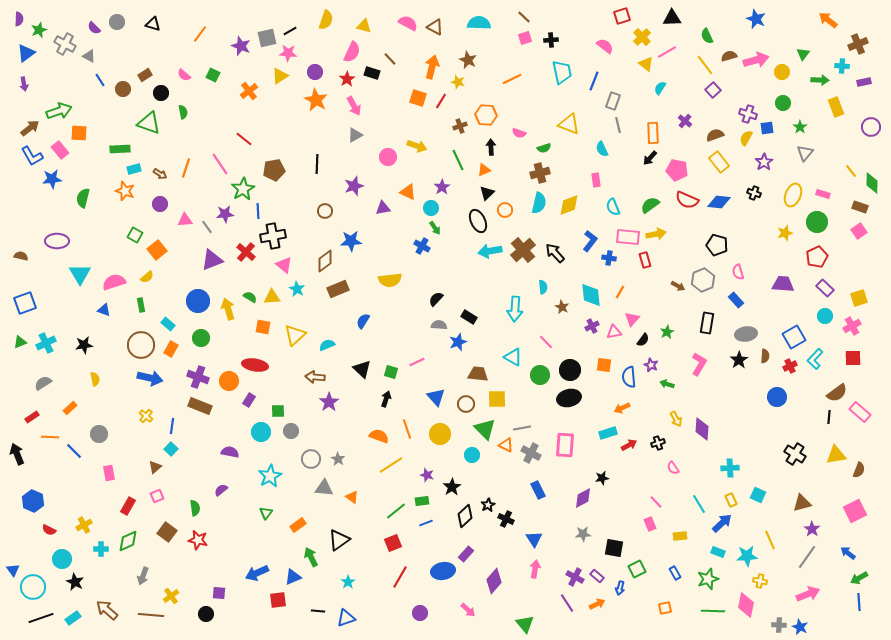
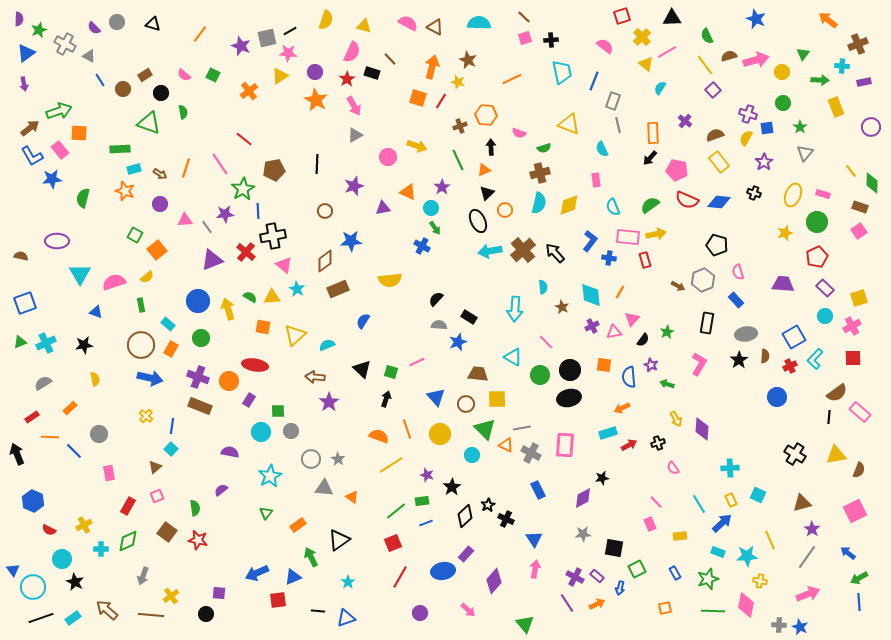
blue triangle at (104, 310): moved 8 px left, 2 px down
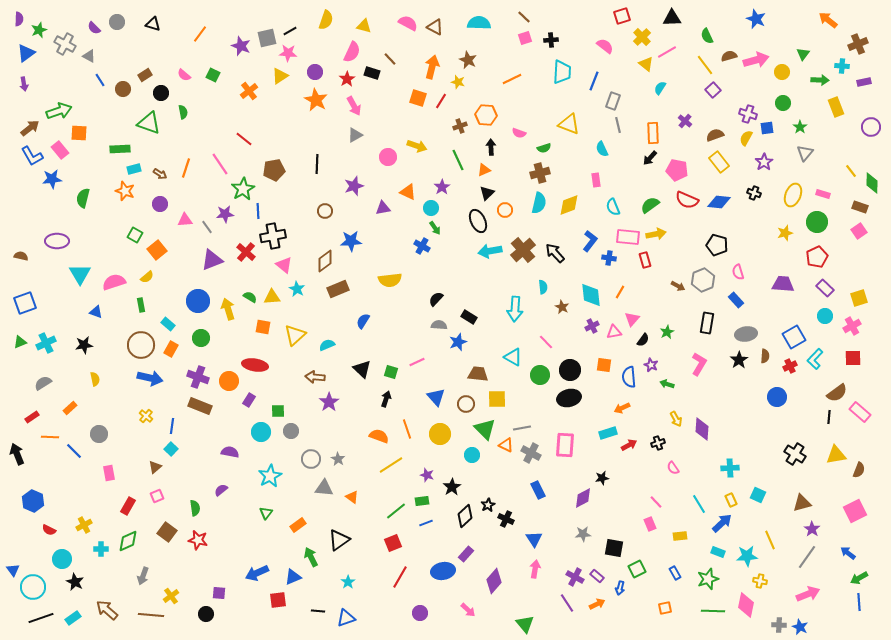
cyan trapezoid at (562, 72): rotated 15 degrees clockwise
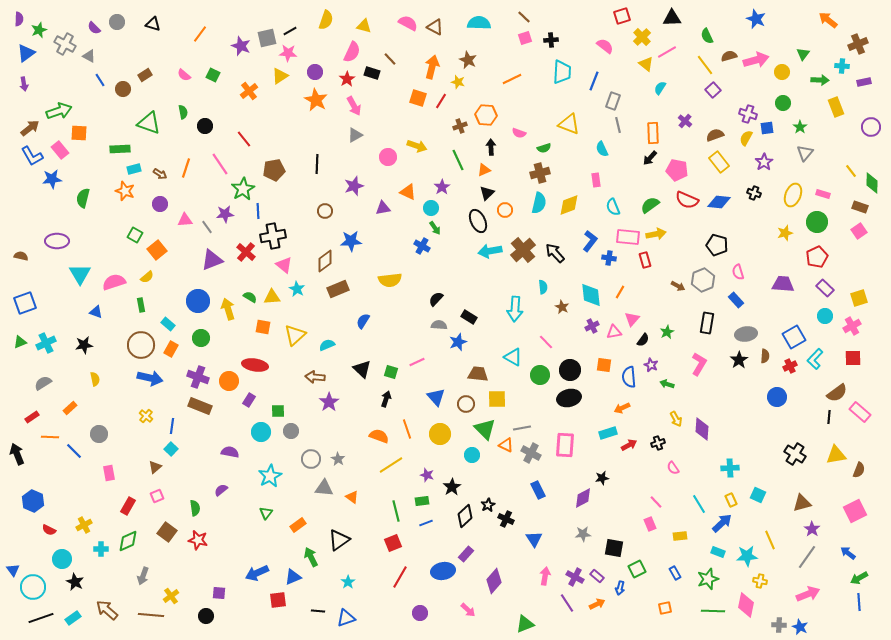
black circle at (161, 93): moved 44 px right, 33 px down
red line at (244, 139): rotated 12 degrees clockwise
green line at (396, 511): rotated 65 degrees counterclockwise
pink arrow at (535, 569): moved 10 px right, 7 px down
black circle at (206, 614): moved 2 px down
green triangle at (525, 624): rotated 48 degrees clockwise
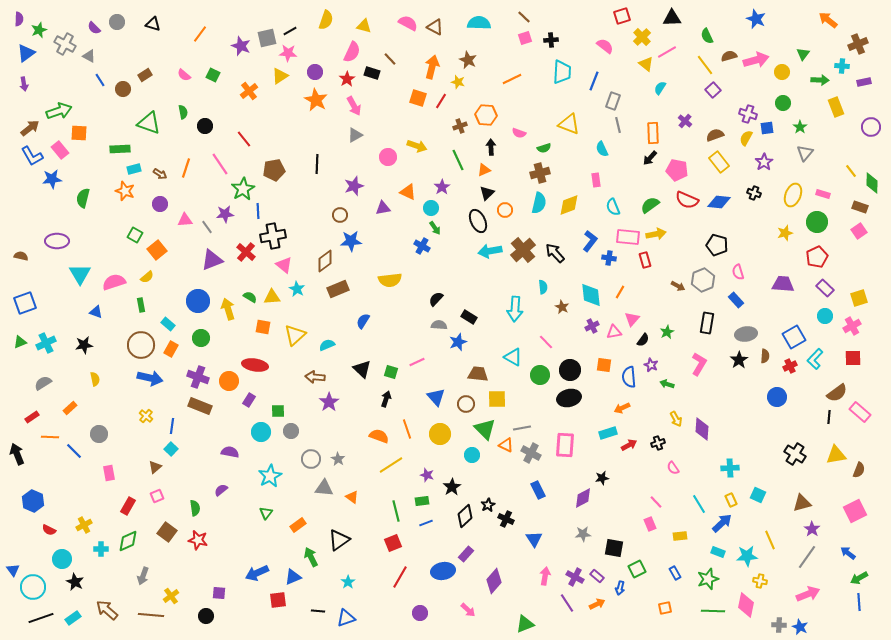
brown circle at (325, 211): moved 15 px right, 4 px down
